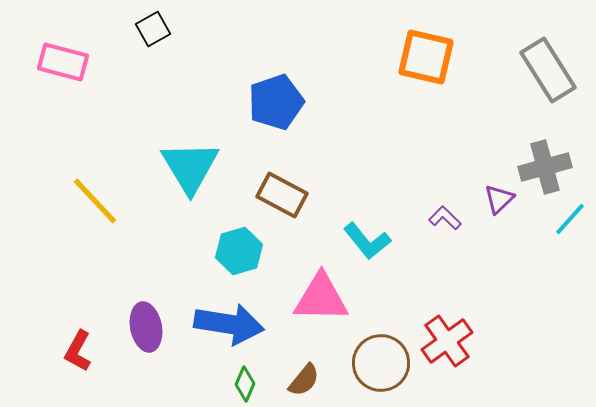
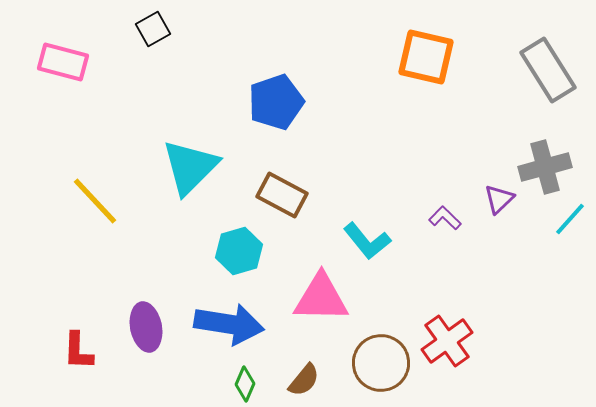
cyan triangle: rotated 16 degrees clockwise
red L-shape: rotated 27 degrees counterclockwise
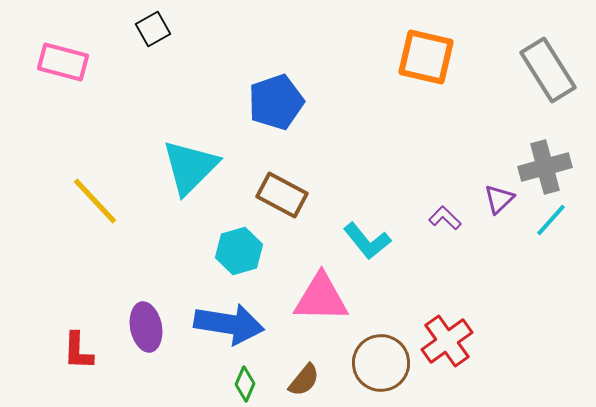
cyan line: moved 19 px left, 1 px down
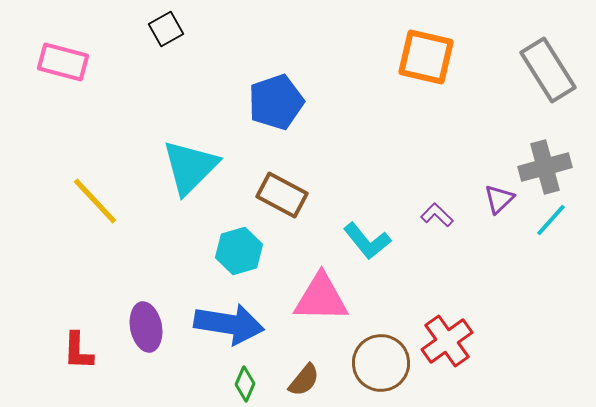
black square: moved 13 px right
purple L-shape: moved 8 px left, 3 px up
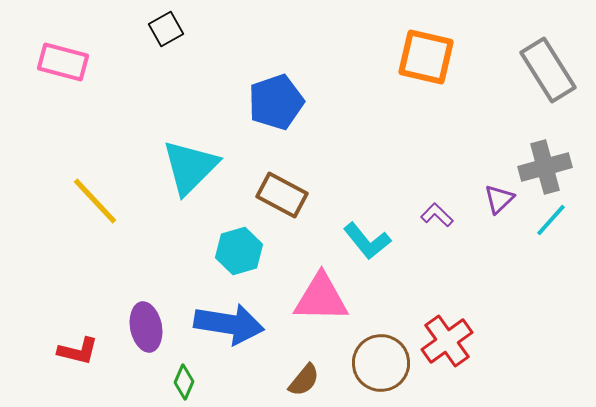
red L-shape: rotated 78 degrees counterclockwise
green diamond: moved 61 px left, 2 px up
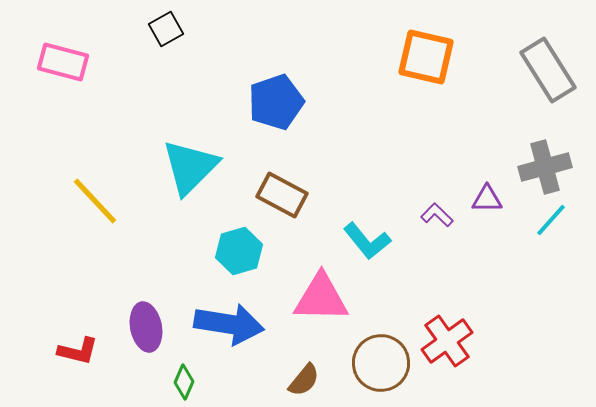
purple triangle: moved 12 px left; rotated 44 degrees clockwise
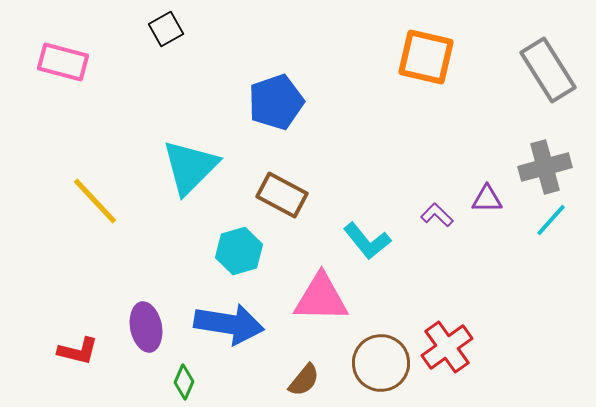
red cross: moved 6 px down
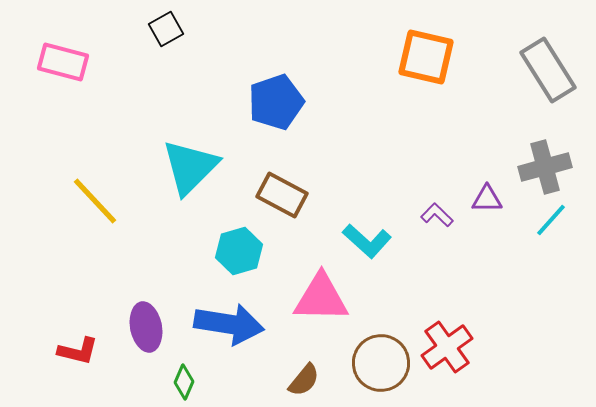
cyan L-shape: rotated 9 degrees counterclockwise
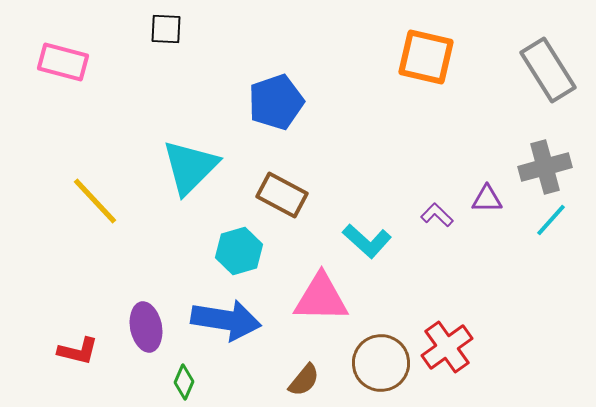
black square: rotated 32 degrees clockwise
blue arrow: moved 3 px left, 4 px up
